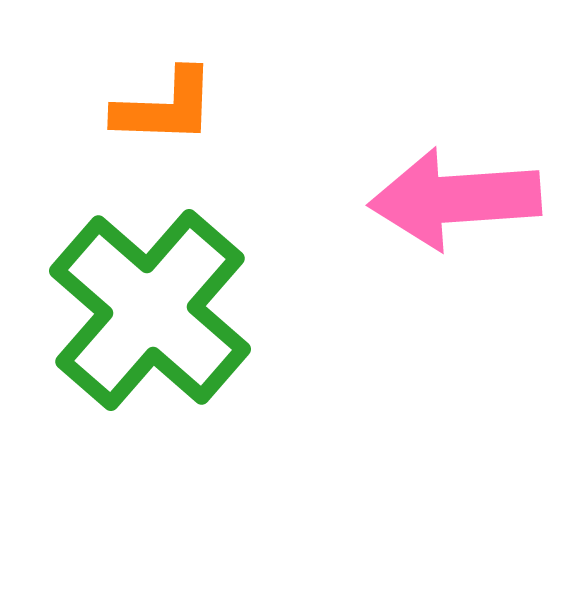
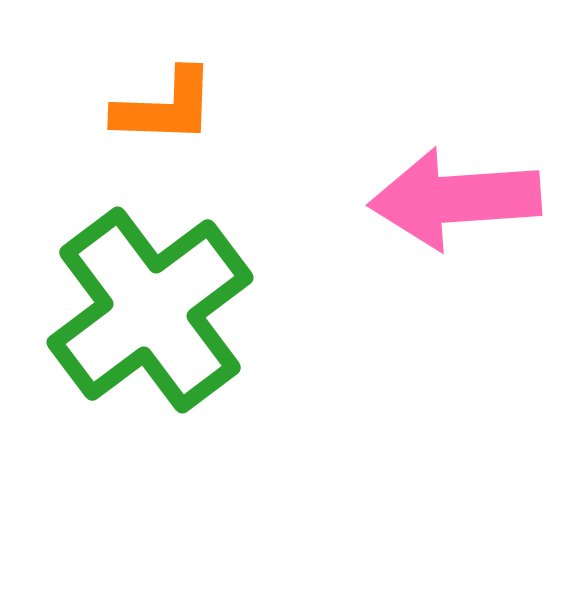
green cross: rotated 12 degrees clockwise
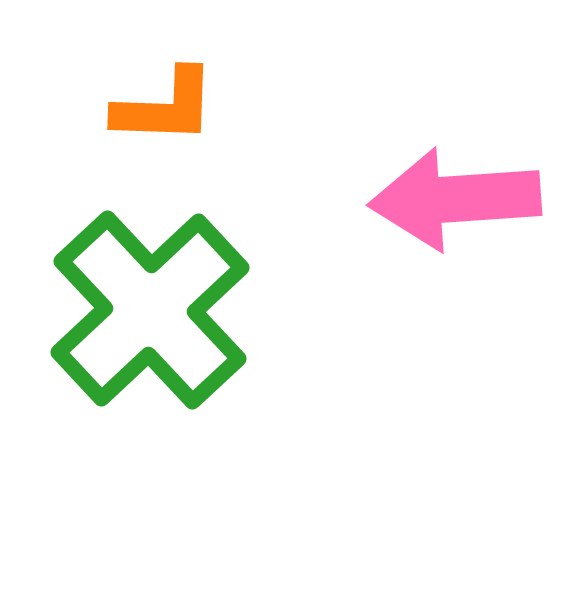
green cross: rotated 6 degrees counterclockwise
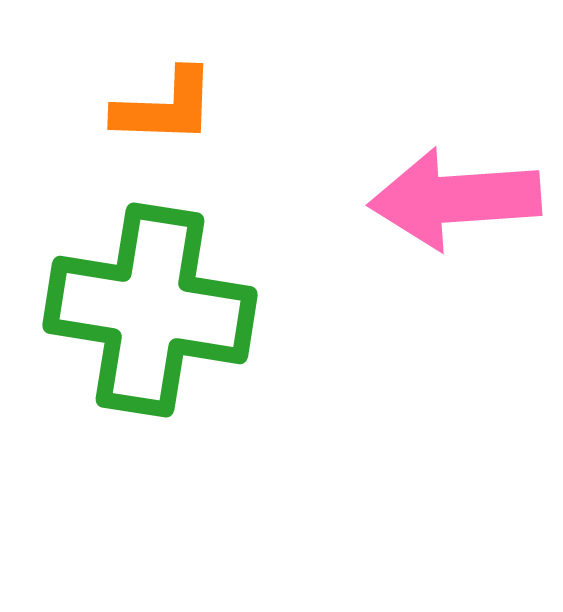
green cross: rotated 38 degrees counterclockwise
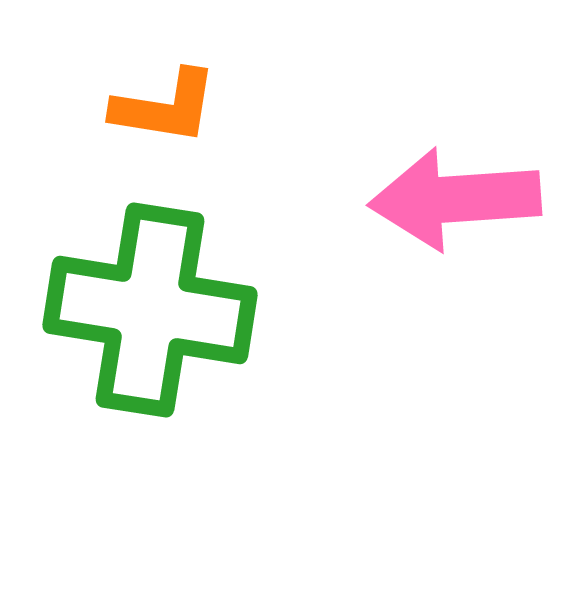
orange L-shape: rotated 7 degrees clockwise
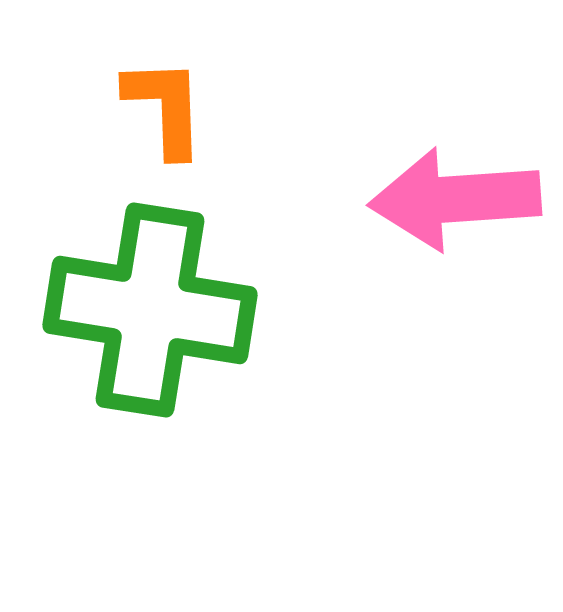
orange L-shape: rotated 101 degrees counterclockwise
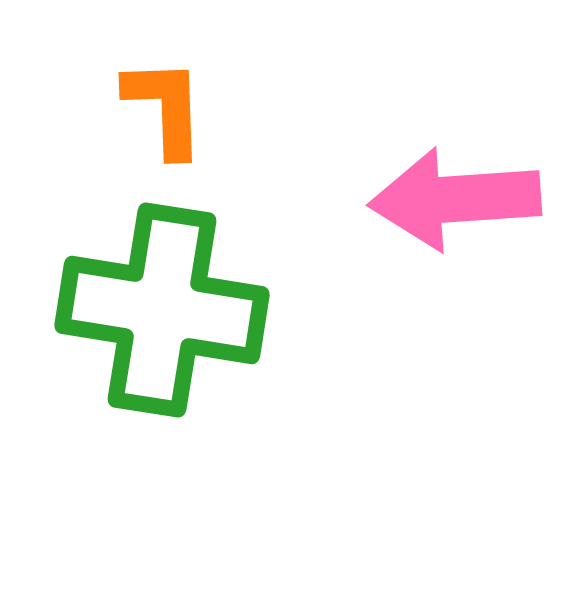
green cross: moved 12 px right
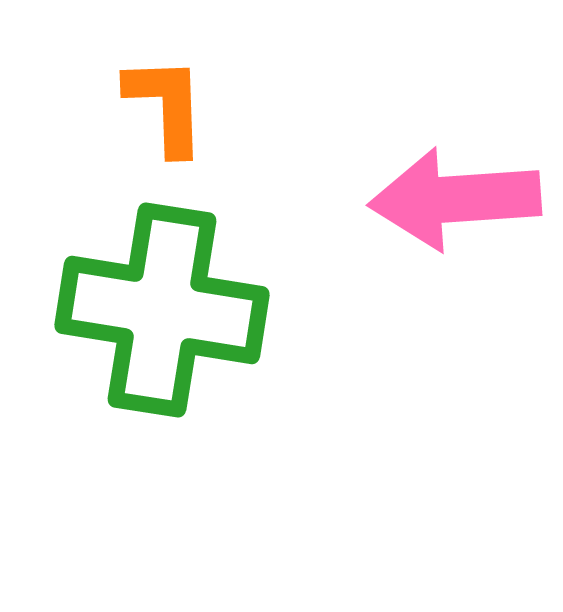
orange L-shape: moved 1 px right, 2 px up
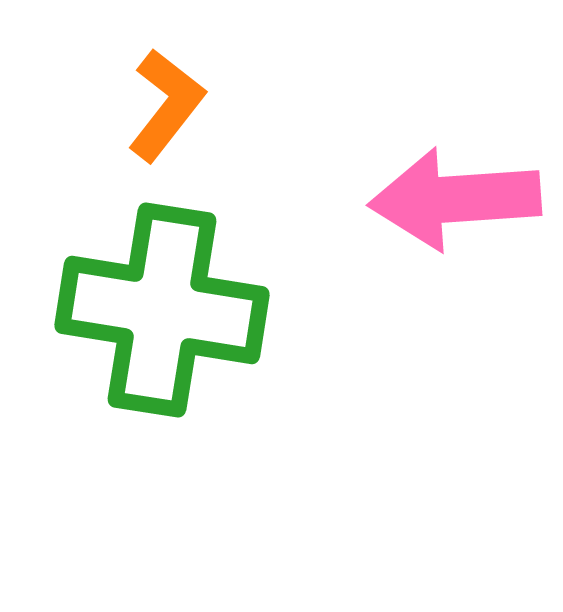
orange L-shape: rotated 40 degrees clockwise
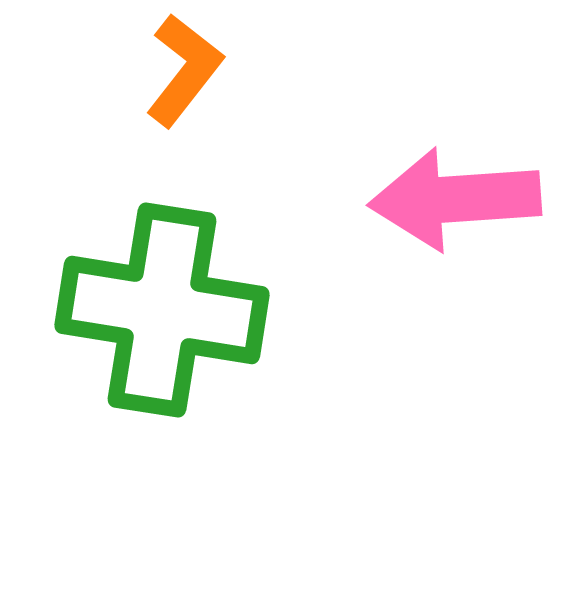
orange L-shape: moved 18 px right, 35 px up
